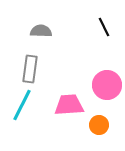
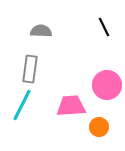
pink trapezoid: moved 2 px right, 1 px down
orange circle: moved 2 px down
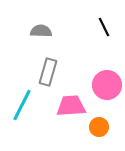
gray rectangle: moved 18 px right, 3 px down; rotated 8 degrees clockwise
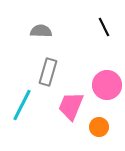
pink trapezoid: rotated 64 degrees counterclockwise
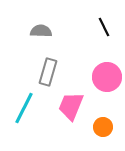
pink circle: moved 8 px up
cyan line: moved 2 px right, 3 px down
orange circle: moved 4 px right
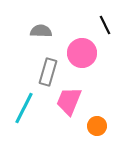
black line: moved 1 px right, 2 px up
pink circle: moved 25 px left, 24 px up
pink trapezoid: moved 2 px left, 5 px up
orange circle: moved 6 px left, 1 px up
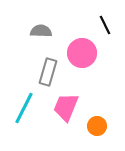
pink trapezoid: moved 3 px left, 6 px down
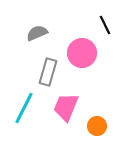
gray semicircle: moved 4 px left, 2 px down; rotated 25 degrees counterclockwise
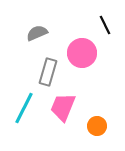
pink trapezoid: moved 3 px left
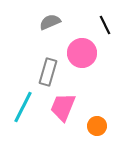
gray semicircle: moved 13 px right, 11 px up
cyan line: moved 1 px left, 1 px up
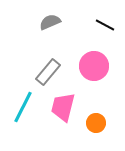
black line: rotated 36 degrees counterclockwise
pink circle: moved 12 px right, 13 px down
gray rectangle: rotated 24 degrees clockwise
pink trapezoid: rotated 8 degrees counterclockwise
orange circle: moved 1 px left, 3 px up
